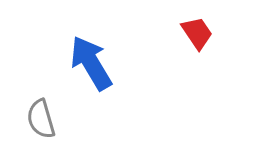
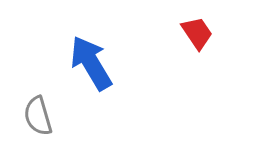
gray semicircle: moved 3 px left, 3 px up
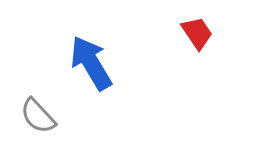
gray semicircle: rotated 27 degrees counterclockwise
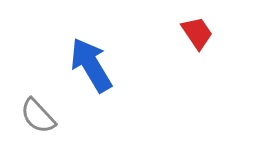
blue arrow: moved 2 px down
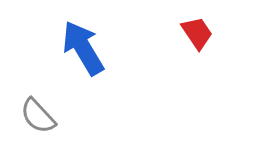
blue arrow: moved 8 px left, 17 px up
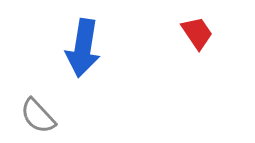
blue arrow: rotated 140 degrees counterclockwise
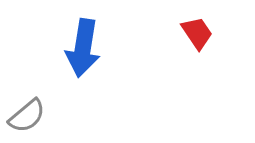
gray semicircle: moved 11 px left; rotated 87 degrees counterclockwise
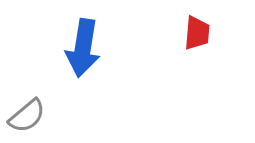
red trapezoid: rotated 39 degrees clockwise
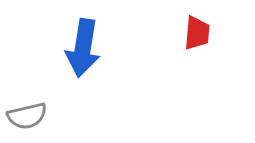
gray semicircle: rotated 27 degrees clockwise
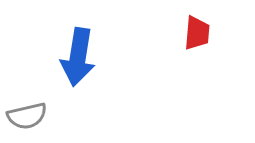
blue arrow: moved 5 px left, 9 px down
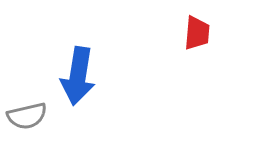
blue arrow: moved 19 px down
